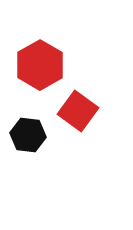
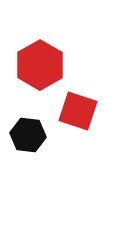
red square: rotated 18 degrees counterclockwise
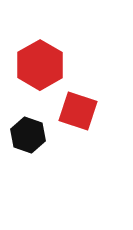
black hexagon: rotated 12 degrees clockwise
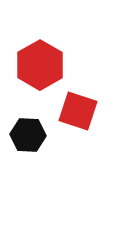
black hexagon: rotated 16 degrees counterclockwise
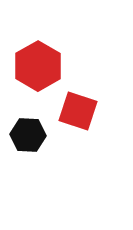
red hexagon: moved 2 px left, 1 px down
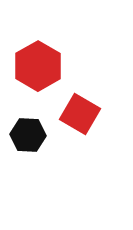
red square: moved 2 px right, 3 px down; rotated 12 degrees clockwise
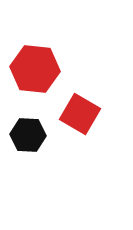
red hexagon: moved 3 px left, 3 px down; rotated 24 degrees counterclockwise
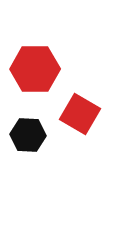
red hexagon: rotated 6 degrees counterclockwise
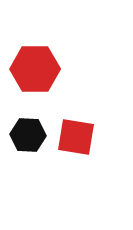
red square: moved 4 px left, 23 px down; rotated 21 degrees counterclockwise
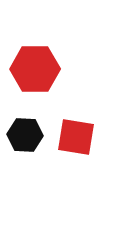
black hexagon: moved 3 px left
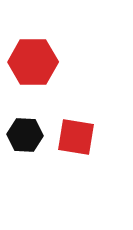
red hexagon: moved 2 px left, 7 px up
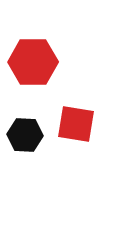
red square: moved 13 px up
